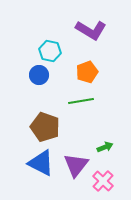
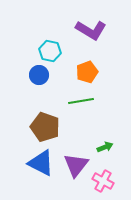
pink cross: rotated 15 degrees counterclockwise
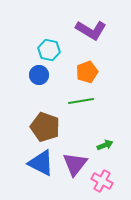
cyan hexagon: moved 1 px left, 1 px up
green arrow: moved 2 px up
purple triangle: moved 1 px left, 1 px up
pink cross: moved 1 px left
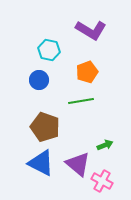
blue circle: moved 5 px down
purple triangle: moved 3 px right; rotated 28 degrees counterclockwise
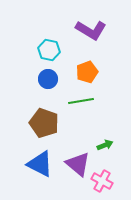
blue circle: moved 9 px right, 1 px up
brown pentagon: moved 1 px left, 4 px up
blue triangle: moved 1 px left, 1 px down
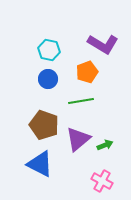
purple L-shape: moved 12 px right, 14 px down
brown pentagon: moved 2 px down
purple triangle: moved 25 px up; rotated 40 degrees clockwise
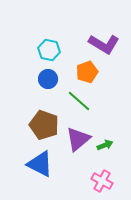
purple L-shape: moved 1 px right
green line: moved 2 px left; rotated 50 degrees clockwise
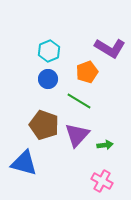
purple L-shape: moved 6 px right, 4 px down
cyan hexagon: moved 1 px down; rotated 25 degrees clockwise
green line: rotated 10 degrees counterclockwise
purple triangle: moved 1 px left, 4 px up; rotated 8 degrees counterclockwise
green arrow: rotated 14 degrees clockwise
blue triangle: moved 16 px left, 1 px up; rotated 12 degrees counterclockwise
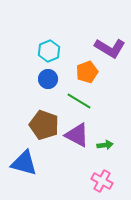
purple triangle: rotated 44 degrees counterclockwise
